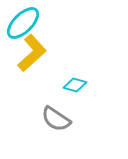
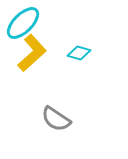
cyan diamond: moved 4 px right, 32 px up
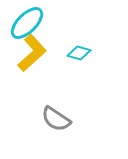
cyan ellipse: moved 4 px right
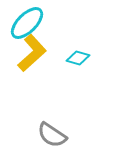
cyan diamond: moved 1 px left, 5 px down
gray semicircle: moved 4 px left, 16 px down
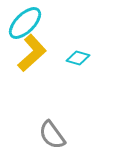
cyan ellipse: moved 2 px left
gray semicircle: rotated 20 degrees clockwise
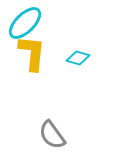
yellow L-shape: rotated 42 degrees counterclockwise
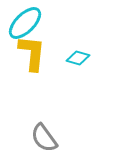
gray semicircle: moved 8 px left, 3 px down
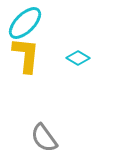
yellow L-shape: moved 6 px left, 2 px down
cyan diamond: rotated 15 degrees clockwise
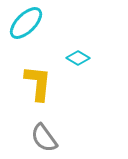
cyan ellipse: moved 1 px right
yellow L-shape: moved 12 px right, 28 px down
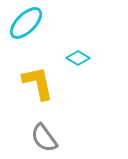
yellow L-shape: rotated 18 degrees counterclockwise
